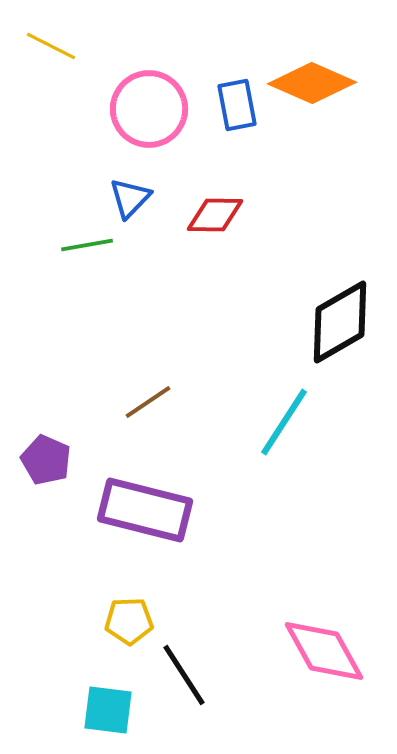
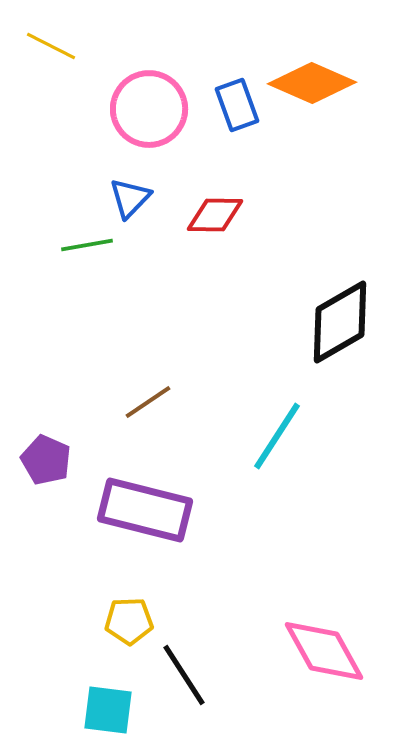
blue rectangle: rotated 9 degrees counterclockwise
cyan line: moved 7 px left, 14 px down
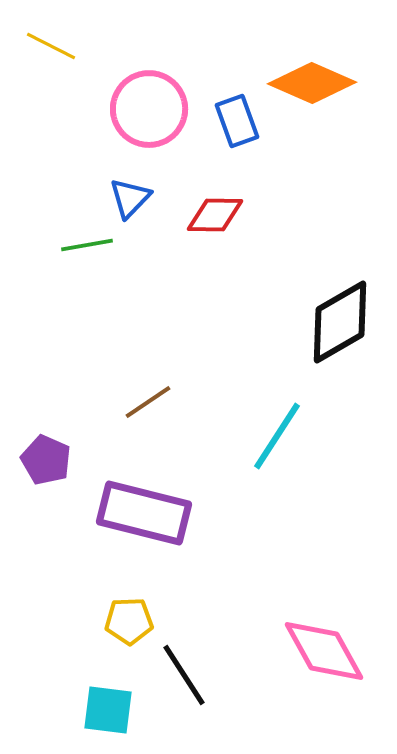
blue rectangle: moved 16 px down
purple rectangle: moved 1 px left, 3 px down
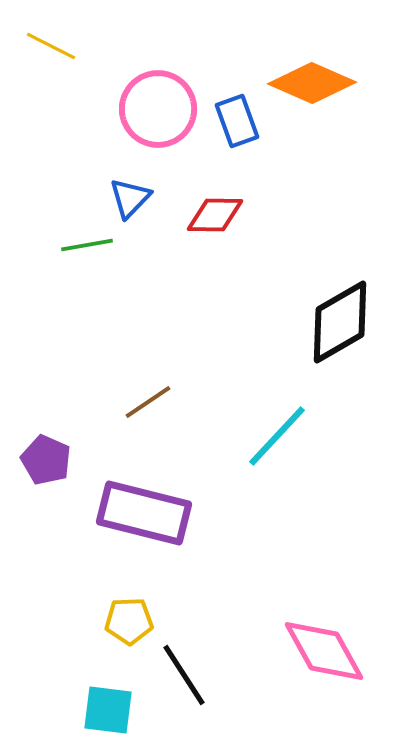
pink circle: moved 9 px right
cyan line: rotated 10 degrees clockwise
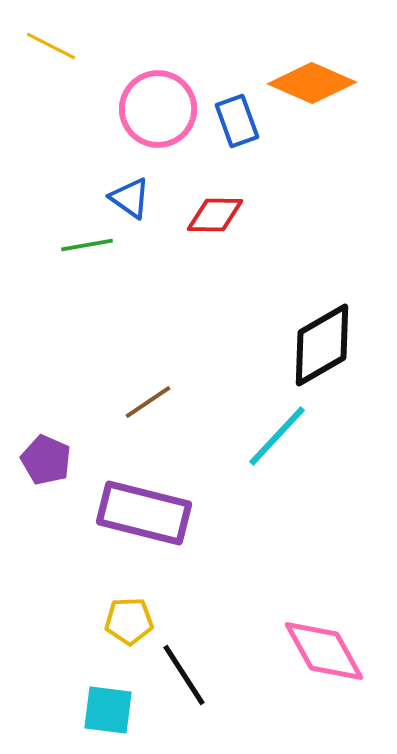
blue triangle: rotated 39 degrees counterclockwise
black diamond: moved 18 px left, 23 px down
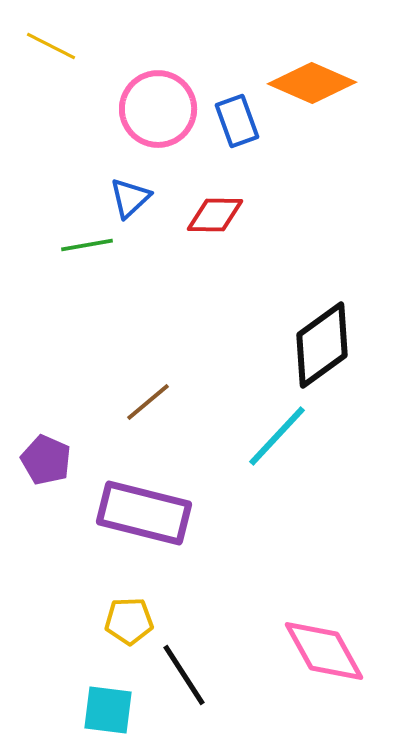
blue triangle: rotated 42 degrees clockwise
black diamond: rotated 6 degrees counterclockwise
brown line: rotated 6 degrees counterclockwise
